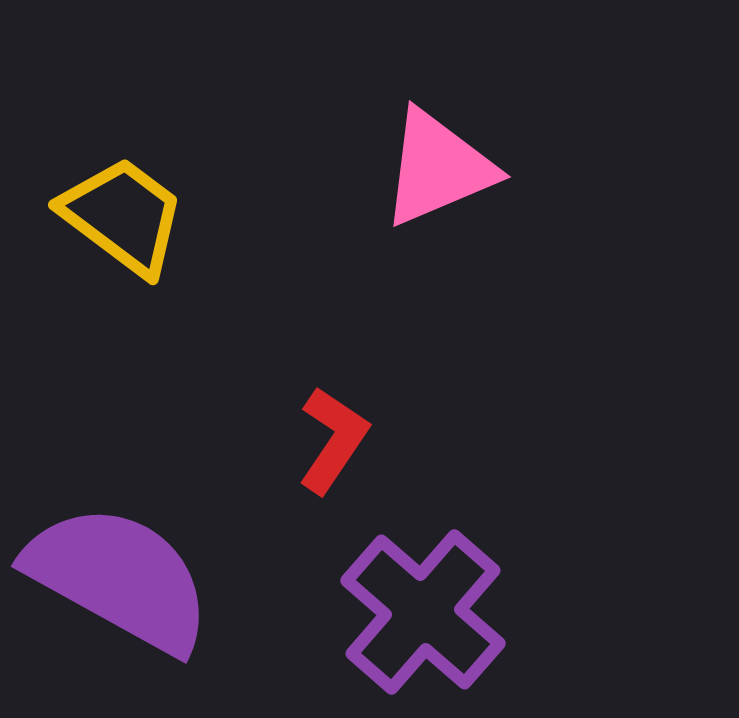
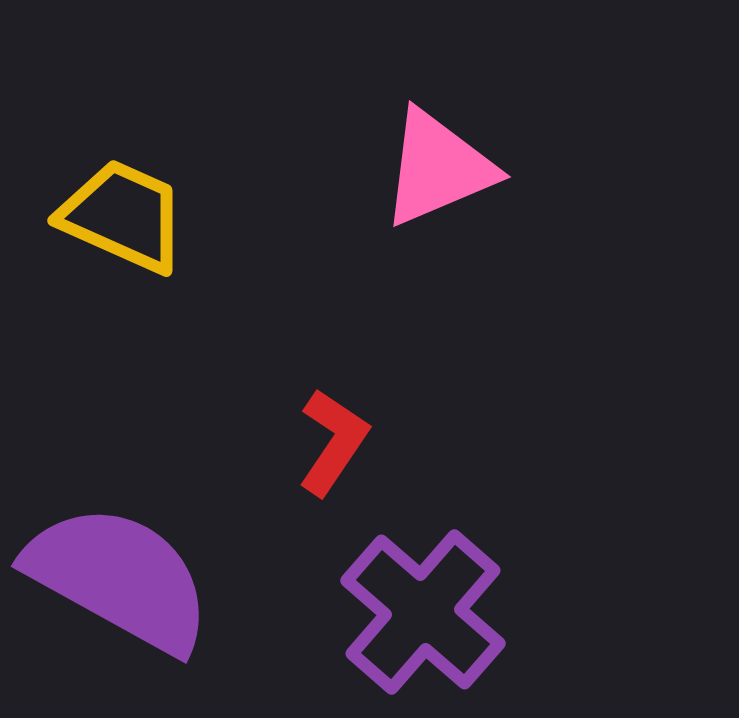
yellow trapezoid: rotated 13 degrees counterclockwise
red L-shape: moved 2 px down
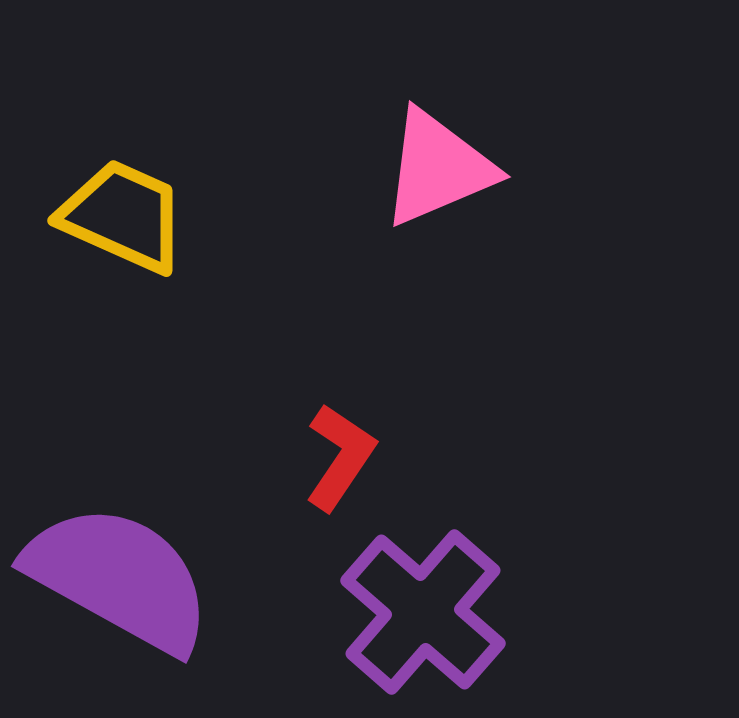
red L-shape: moved 7 px right, 15 px down
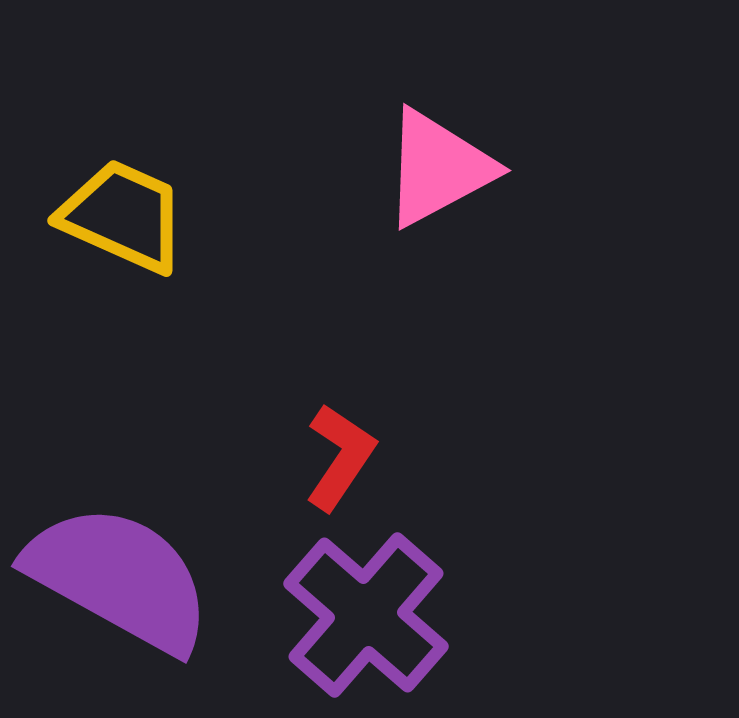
pink triangle: rotated 5 degrees counterclockwise
purple cross: moved 57 px left, 3 px down
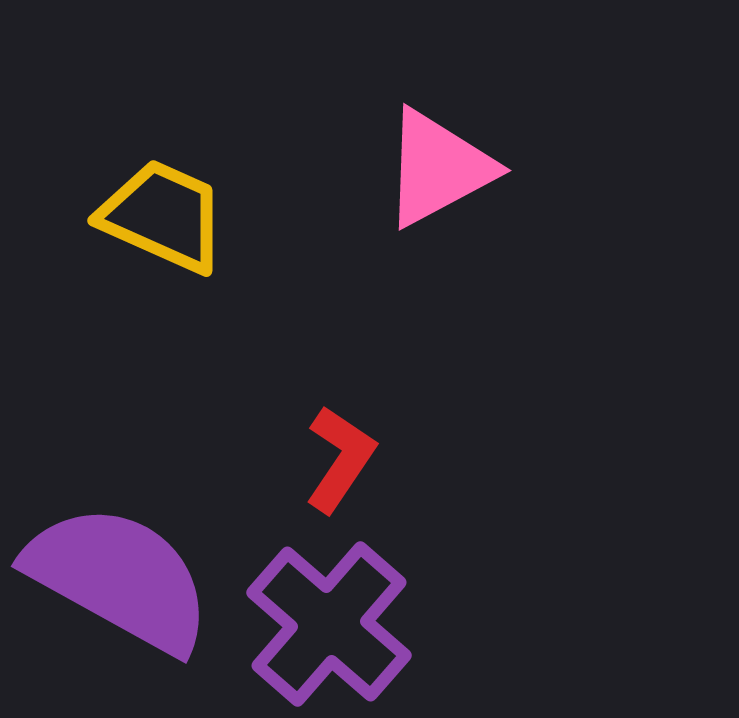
yellow trapezoid: moved 40 px right
red L-shape: moved 2 px down
purple cross: moved 37 px left, 9 px down
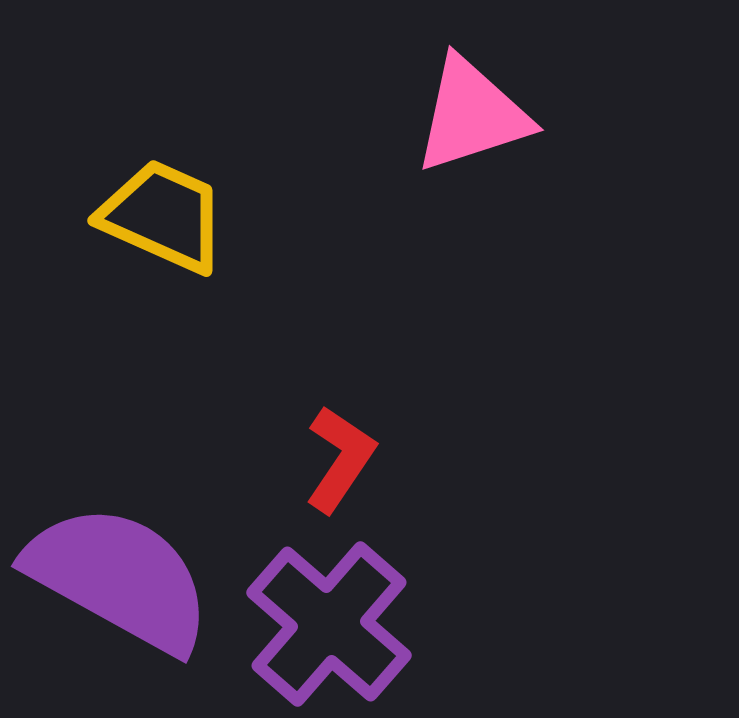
pink triangle: moved 34 px right, 53 px up; rotated 10 degrees clockwise
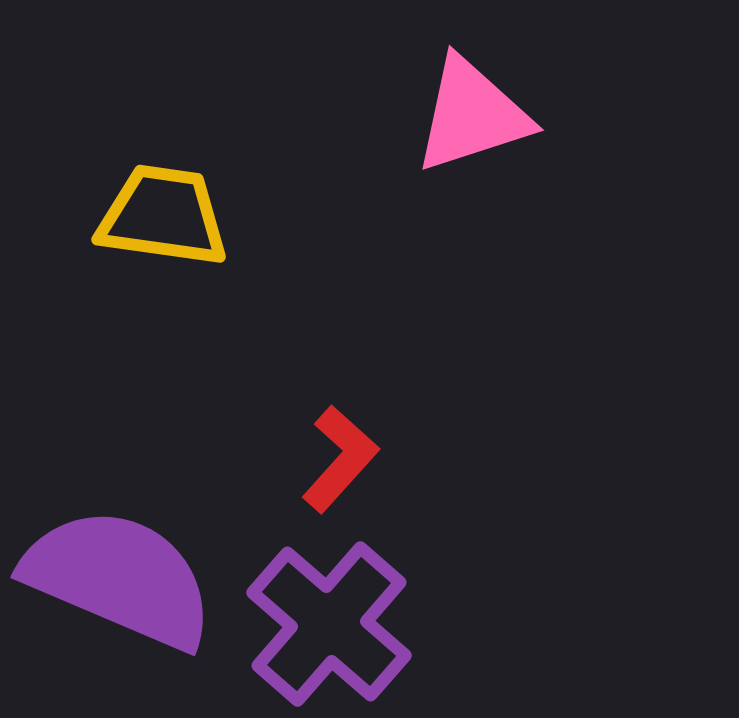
yellow trapezoid: rotated 16 degrees counterclockwise
red L-shape: rotated 8 degrees clockwise
purple semicircle: rotated 6 degrees counterclockwise
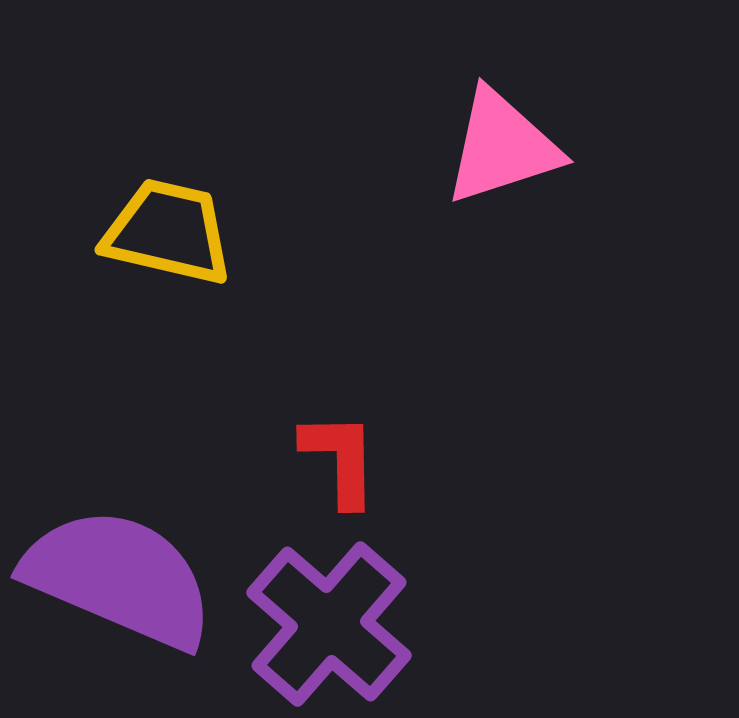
pink triangle: moved 30 px right, 32 px down
yellow trapezoid: moved 5 px right, 16 px down; rotated 5 degrees clockwise
red L-shape: rotated 43 degrees counterclockwise
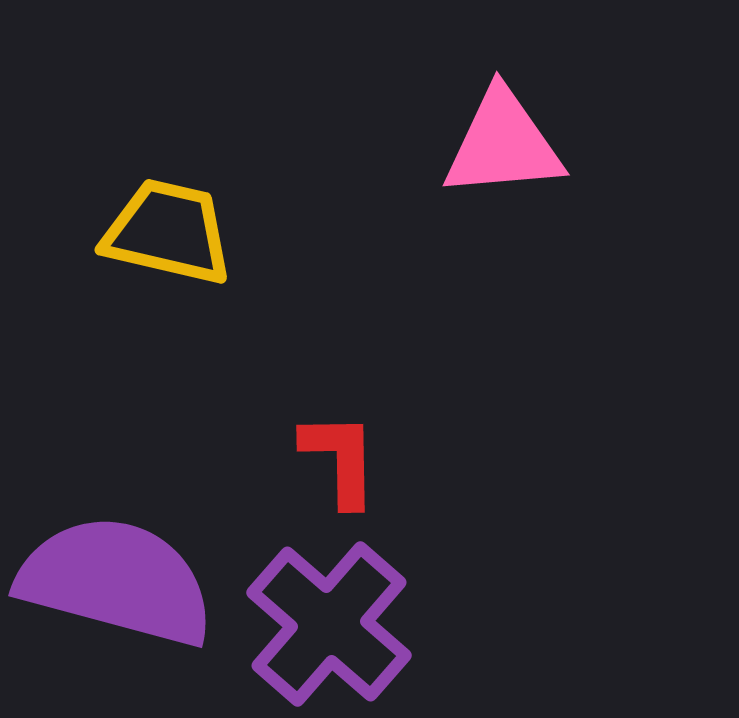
pink triangle: moved 1 px right, 3 px up; rotated 13 degrees clockwise
purple semicircle: moved 3 px left, 3 px down; rotated 8 degrees counterclockwise
